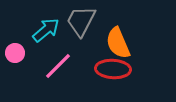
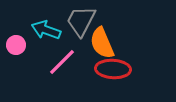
cyan arrow: rotated 120 degrees counterclockwise
orange semicircle: moved 16 px left
pink circle: moved 1 px right, 8 px up
pink line: moved 4 px right, 4 px up
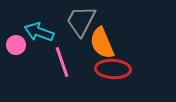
cyan arrow: moved 7 px left, 2 px down
pink line: rotated 64 degrees counterclockwise
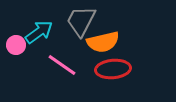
cyan arrow: rotated 124 degrees clockwise
orange semicircle: moved 1 px right, 1 px up; rotated 80 degrees counterclockwise
pink line: moved 3 px down; rotated 36 degrees counterclockwise
red ellipse: rotated 8 degrees counterclockwise
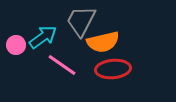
cyan arrow: moved 4 px right, 5 px down
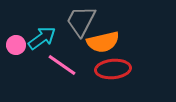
cyan arrow: moved 1 px left, 1 px down
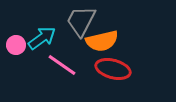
orange semicircle: moved 1 px left, 1 px up
red ellipse: rotated 20 degrees clockwise
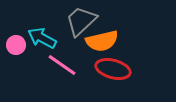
gray trapezoid: rotated 20 degrees clockwise
cyan arrow: rotated 116 degrees counterclockwise
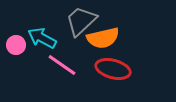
orange semicircle: moved 1 px right, 3 px up
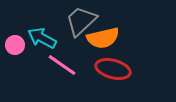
pink circle: moved 1 px left
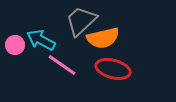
cyan arrow: moved 1 px left, 2 px down
